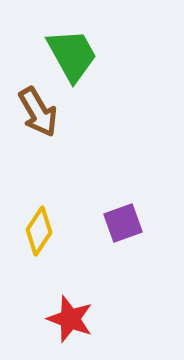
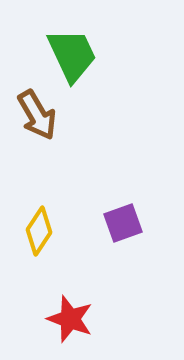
green trapezoid: rotated 4 degrees clockwise
brown arrow: moved 1 px left, 3 px down
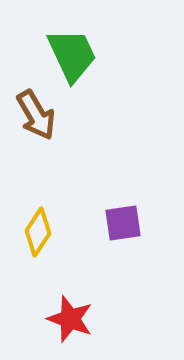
brown arrow: moved 1 px left
purple square: rotated 12 degrees clockwise
yellow diamond: moved 1 px left, 1 px down
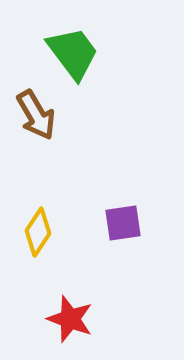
green trapezoid: moved 1 px right, 2 px up; rotated 12 degrees counterclockwise
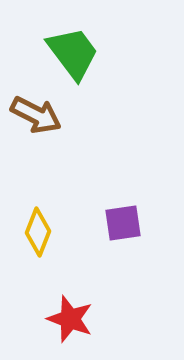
brown arrow: rotated 33 degrees counterclockwise
yellow diamond: rotated 12 degrees counterclockwise
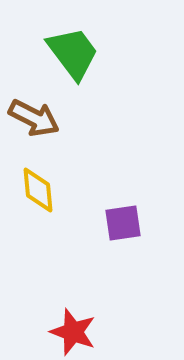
brown arrow: moved 2 px left, 3 px down
yellow diamond: moved 42 px up; rotated 27 degrees counterclockwise
red star: moved 3 px right, 13 px down
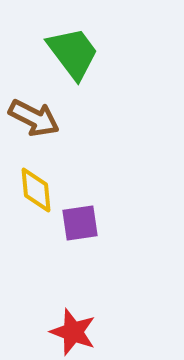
yellow diamond: moved 2 px left
purple square: moved 43 px left
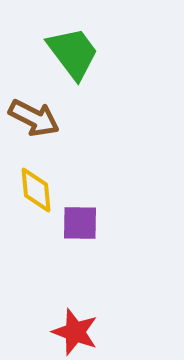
purple square: rotated 9 degrees clockwise
red star: moved 2 px right
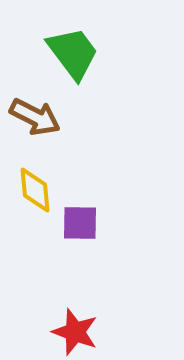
brown arrow: moved 1 px right, 1 px up
yellow diamond: moved 1 px left
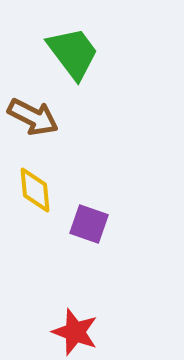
brown arrow: moved 2 px left
purple square: moved 9 px right, 1 px down; rotated 18 degrees clockwise
